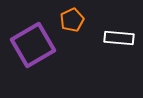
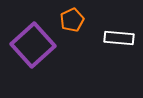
purple square: rotated 12 degrees counterclockwise
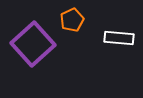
purple square: moved 1 px up
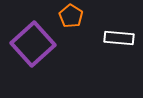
orange pentagon: moved 1 px left, 4 px up; rotated 15 degrees counterclockwise
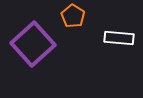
orange pentagon: moved 2 px right
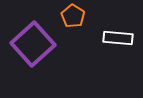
white rectangle: moved 1 px left
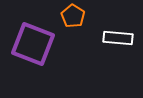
purple square: rotated 27 degrees counterclockwise
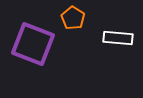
orange pentagon: moved 2 px down
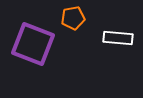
orange pentagon: rotated 30 degrees clockwise
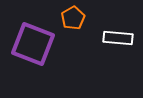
orange pentagon: rotated 20 degrees counterclockwise
